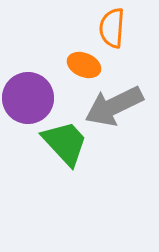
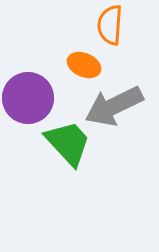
orange semicircle: moved 2 px left, 3 px up
green trapezoid: moved 3 px right
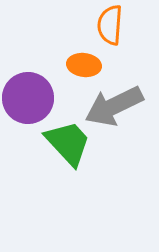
orange ellipse: rotated 16 degrees counterclockwise
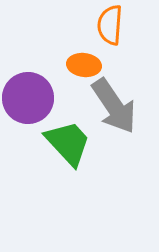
gray arrow: rotated 98 degrees counterclockwise
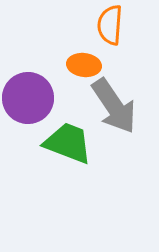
green trapezoid: rotated 26 degrees counterclockwise
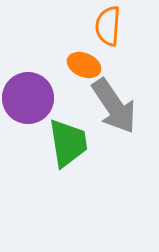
orange semicircle: moved 2 px left, 1 px down
orange ellipse: rotated 16 degrees clockwise
green trapezoid: rotated 60 degrees clockwise
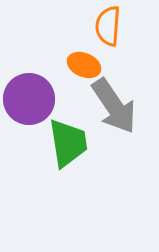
purple circle: moved 1 px right, 1 px down
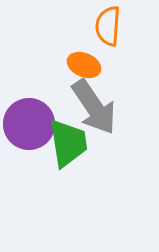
purple circle: moved 25 px down
gray arrow: moved 20 px left, 1 px down
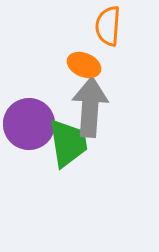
gray arrow: moved 4 px left; rotated 142 degrees counterclockwise
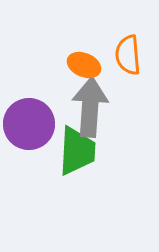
orange semicircle: moved 20 px right, 29 px down; rotated 9 degrees counterclockwise
green trapezoid: moved 9 px right, 8 px down; rotated 12 degrees clockwise
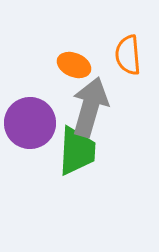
orange ellipse: moved 10 px left
gray arrow: rotated 12 degrees clockwise
purple circle: moved 1 px right, 1 px up
